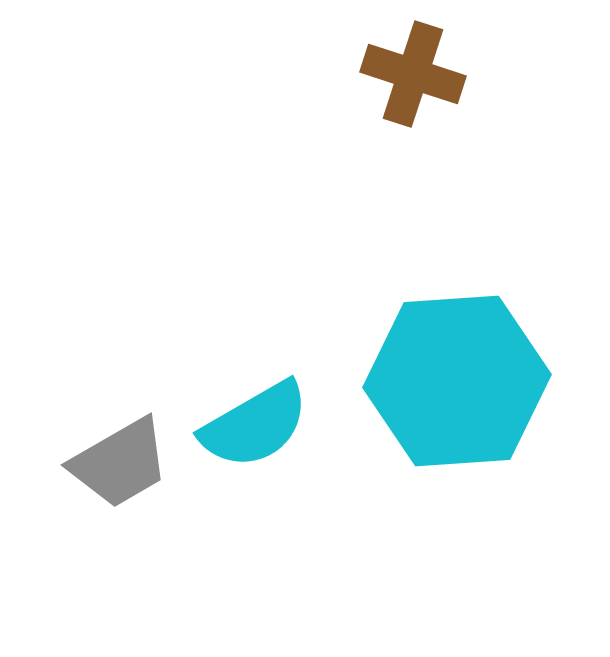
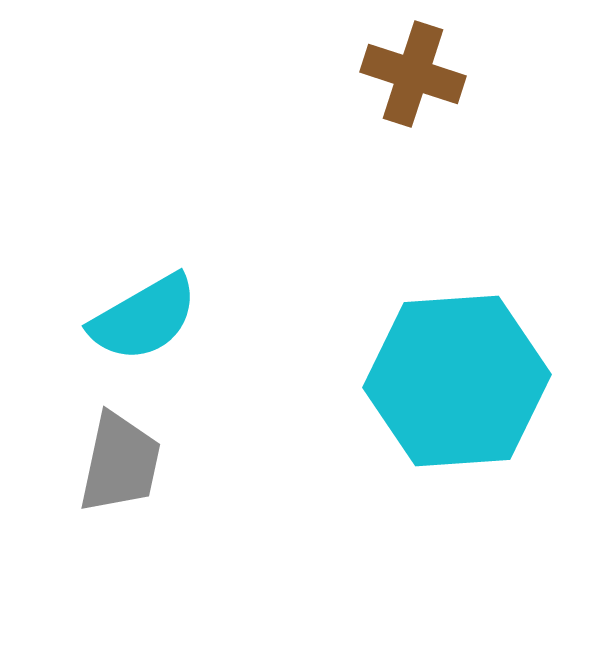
cyan semicircle: moved 111 px left, 107 px up
gray trapezoid: rotated 48 degrees counterclockwise
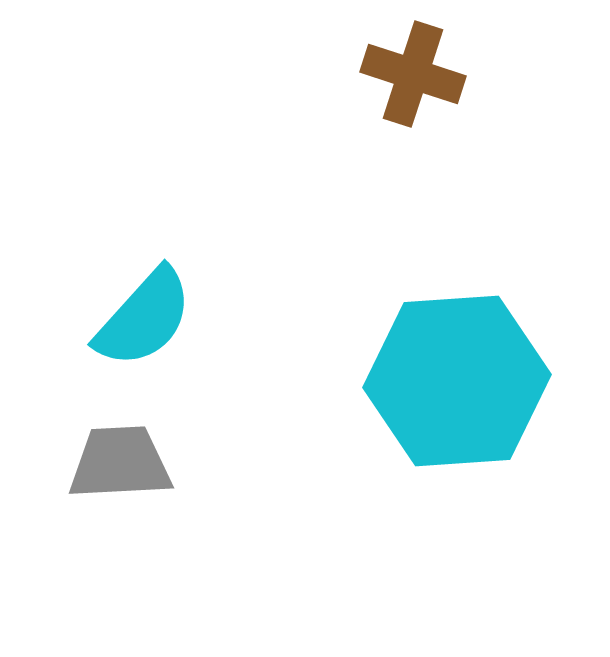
cyan semicircle: rotated 18 degrees counterclockwise
gray trapezoid: rotated 105 degrees counterclockwise
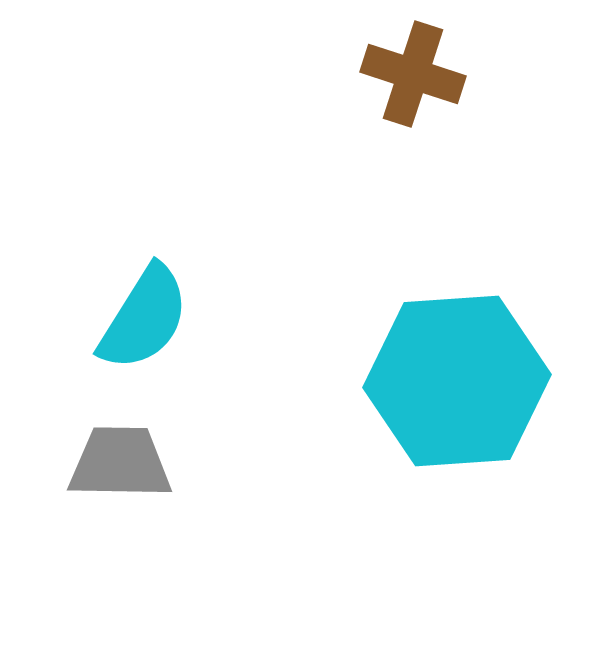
cyan semicircle: rotated 10 degrees counterclockwise
gray trapezoid: rotated 4 degrees clockwise
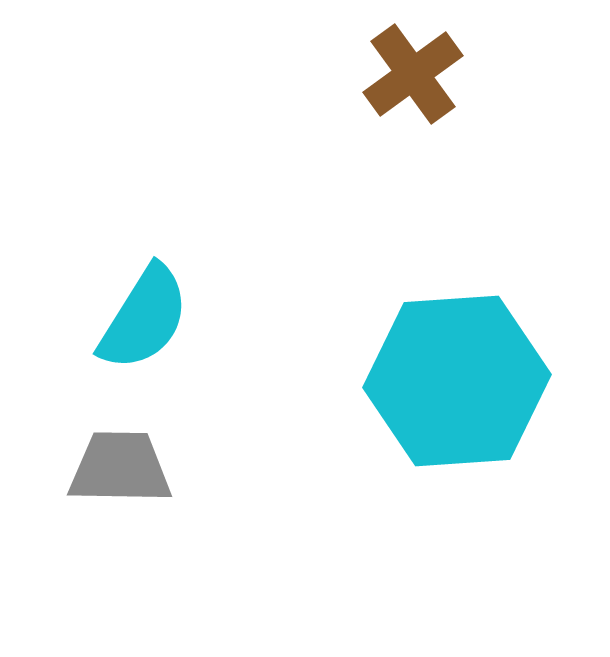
brown cross: rotated 36 degrees clockwise
gray trapezoid: moved 5 px down
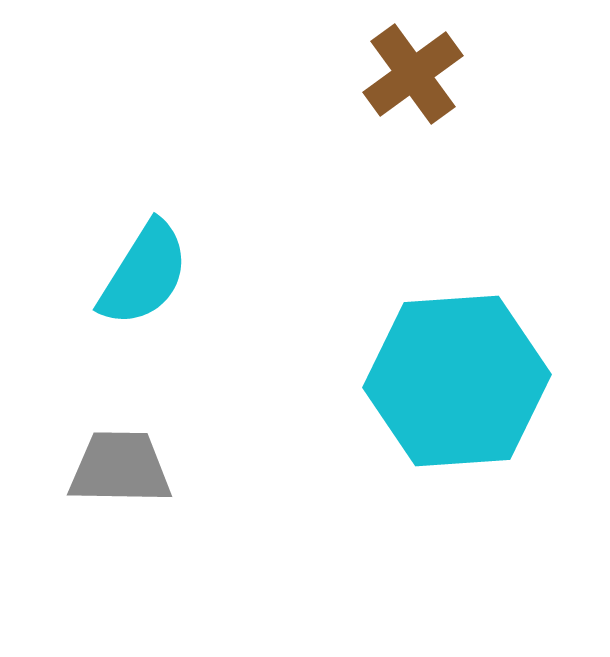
cyan semicircle: moved 44 px up
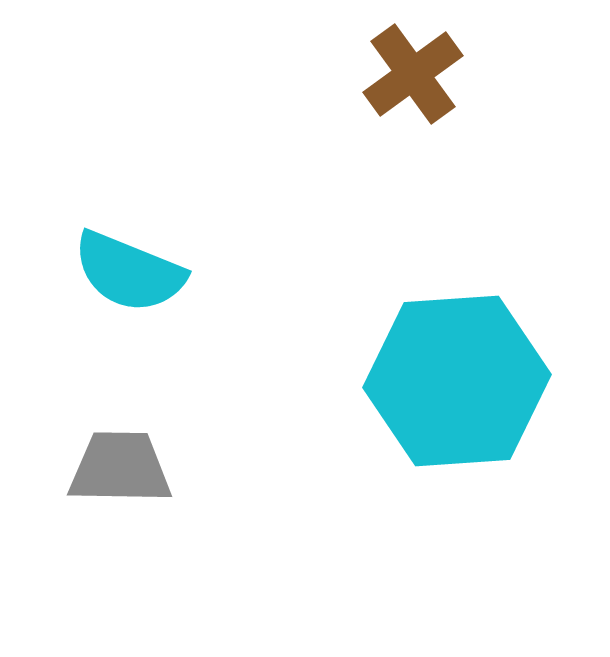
cyan semicircle: moved 15 px left, 2 px up; rotated 80 degrees clockwise
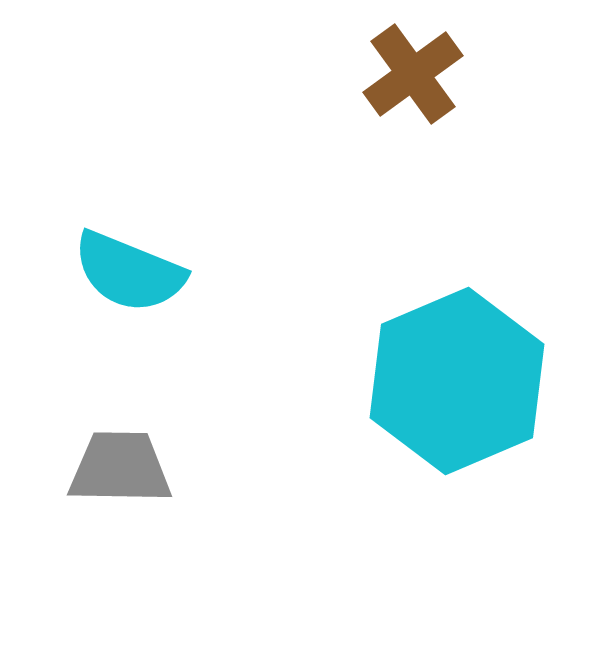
cyan hexagon: rotated 19 degrees counterclockwise
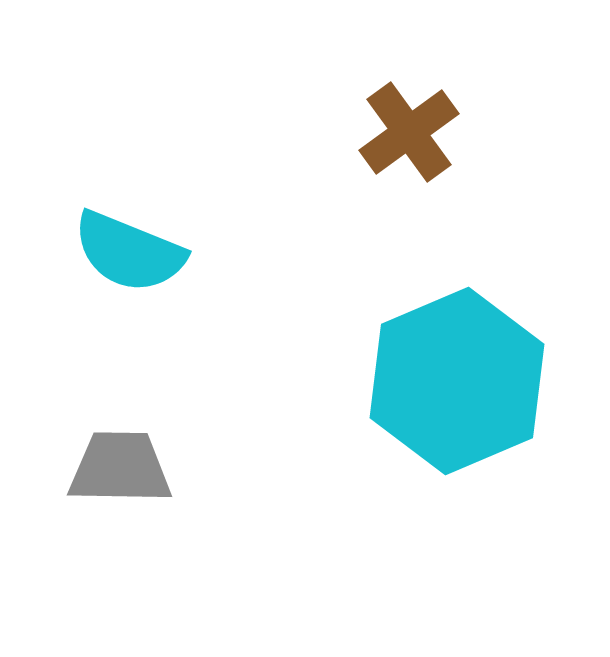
brown cross: moved 4 px left, 58 px down
cyan semicircle: moved 20 px up
